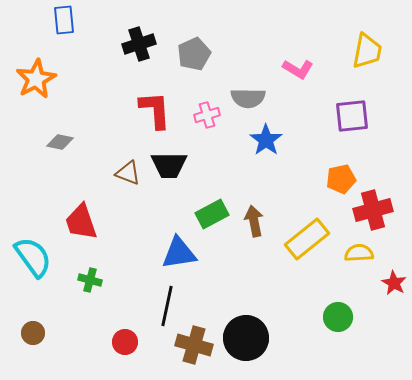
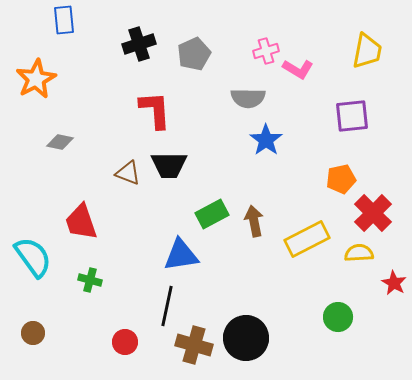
pink cross: moved 59 px right, 64 px up
red cross: moved 3 px down; rotated 30 degrees counterclockwise
yellow rectangle: rotated 12 degrees clockwise
blue triangle: moved 2 px right, 2 px down
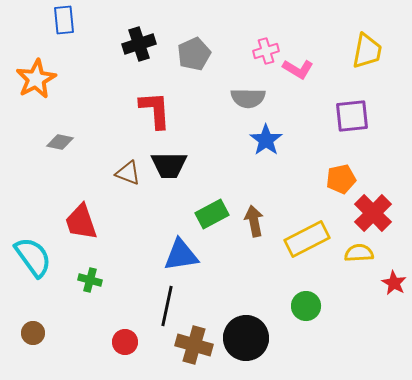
green circle: moved 32 px left, 11 px up
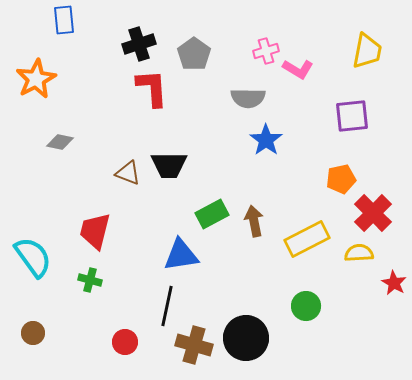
gray pentagon: rotated 12 degrees counterclockwise
red L-shape: moved 3 px left, 22 px up
red trapezoid: moved 14 px right, 9 px down; rotated 33 degrees clockwise
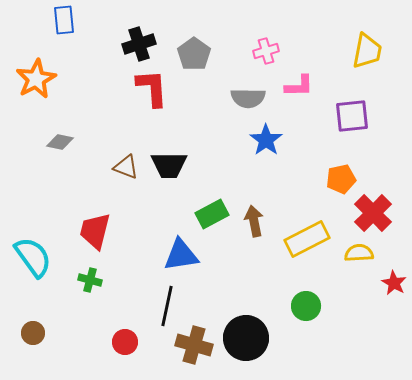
pink L-shape: moved 1 px right, 17 px down; rotated 32 degrees counterclockwise
brown triangle: moved 2 px left, 6 px up
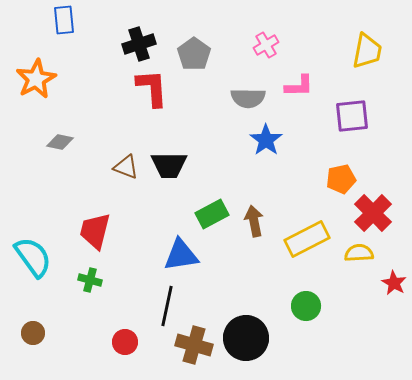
pink cross: moved 6 px up; rotated 15 degrees counterclockwise
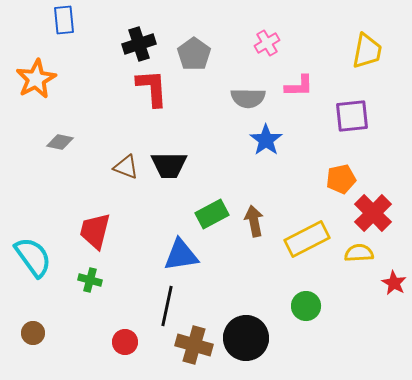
pink cross: moved 1 px right, 2 px up
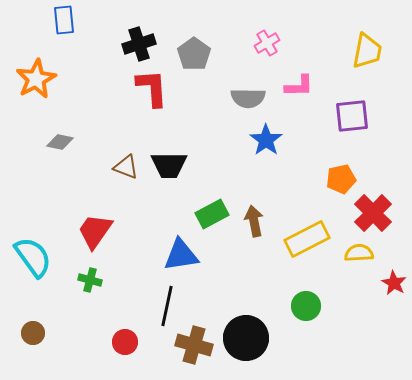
red trapezoid: rotated 21 degrees clockwise
